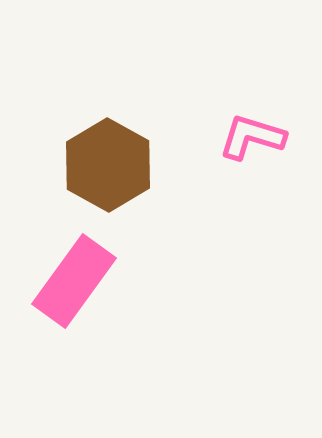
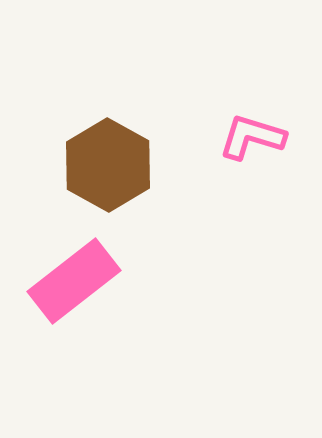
pink rectangle: rotated 16 degrees clockwise
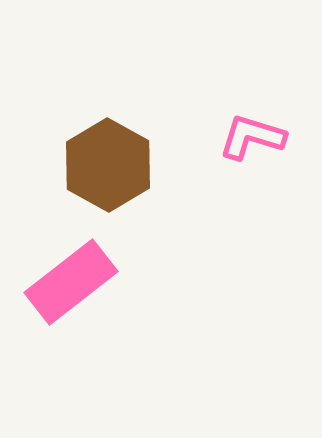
pink rectangle: moved 3 px left, 1 px down
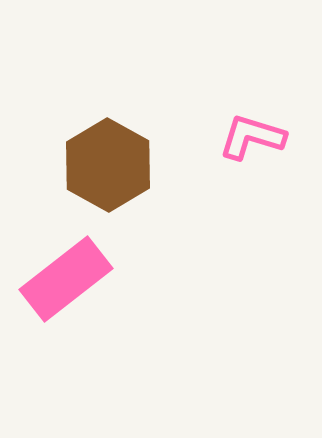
pink rectangle: moved 5 px left, 3 px up
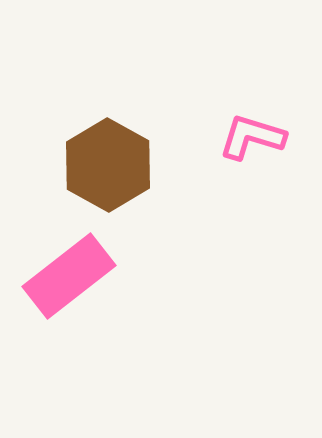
pink rectangle: moved 3 px right, 3 px up
